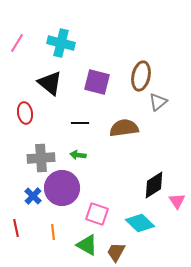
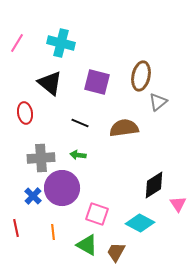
black line: rotated 24 degrees clockwise
pink triangle: moved 1 px right, 3 px down
cyan diamond: rotated 16 degrees counterclockwise
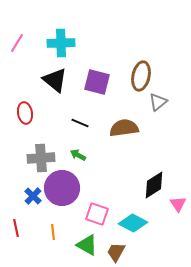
cyan cross: rotated 16 degrees counterclockwise
black triangle: moved 5 px right, 3 px up
green arrow: rotated 21 degrees clockwise
cyan diamond: moved 7 px left
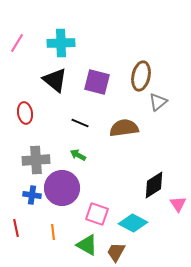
gray cross: moved 5 px left, 2 px down
blue cross: moved 1 px left, 1 px up; rotated 36 degrees counterclockwise
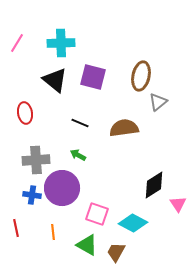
purple square: moved 4 px left, 5 px up
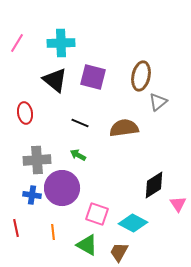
gray cross: moved 1 px right
brown trapezoid: moved 3 px right
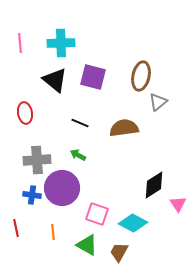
pink line: moved 3 px right; rotated 36 degrees counterclockwise
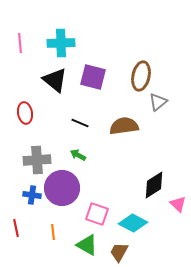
brown semicircle: moved 2 px up
pink triangle: rotated 12 degrees counterclockwise
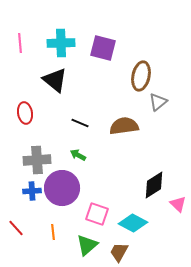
purple square: moved 10 px right, 29 px up
blue cross: moved 4 px up; rotated 12 degrees counterclockwise
red line: rotated 30 degrees counterclockwise
green triangle: rotated 50 degrees clockwise
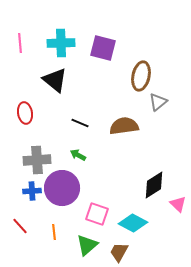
red line: moved 4 px right, 2 px up
orange line: moved 1 px right
